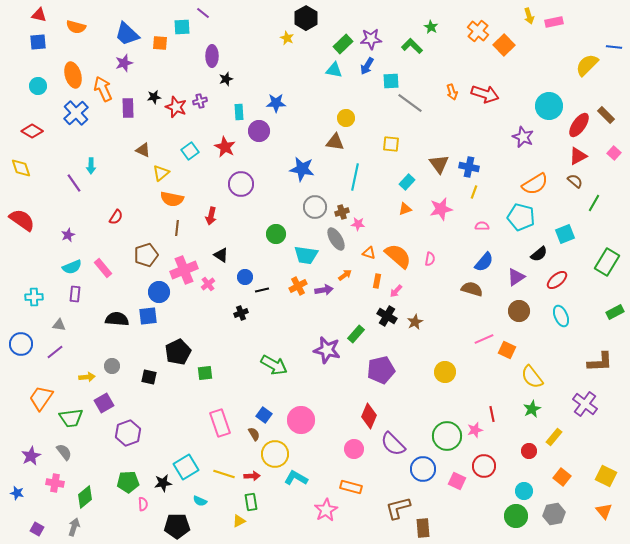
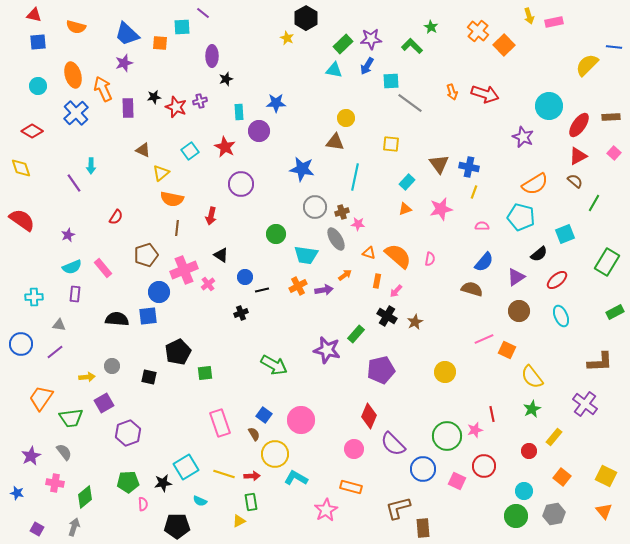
red triangle at (39, 15): moved 5 px left
brown rectangle at (606, 115): moved 5 px right, 2 px down; rotated 48 degrees counterclockwise
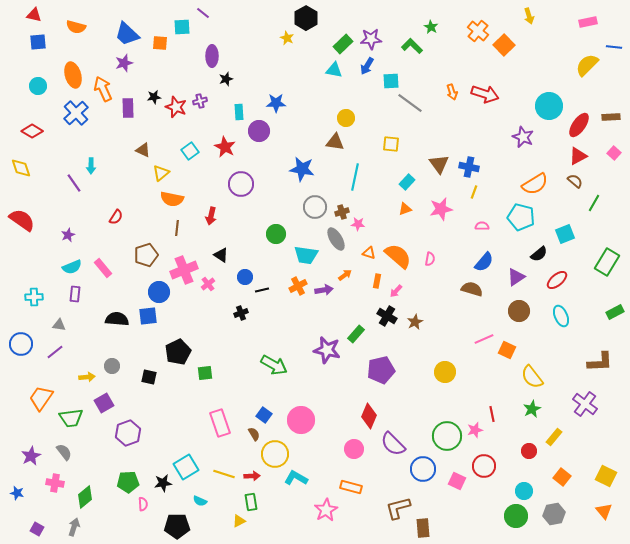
pink rectangle at (554, 22): moved 34 px right
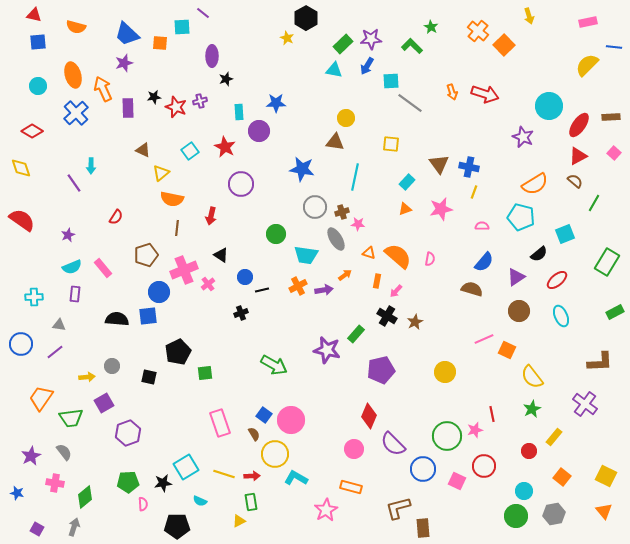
pink circle at (301, 420): moved 10 px left
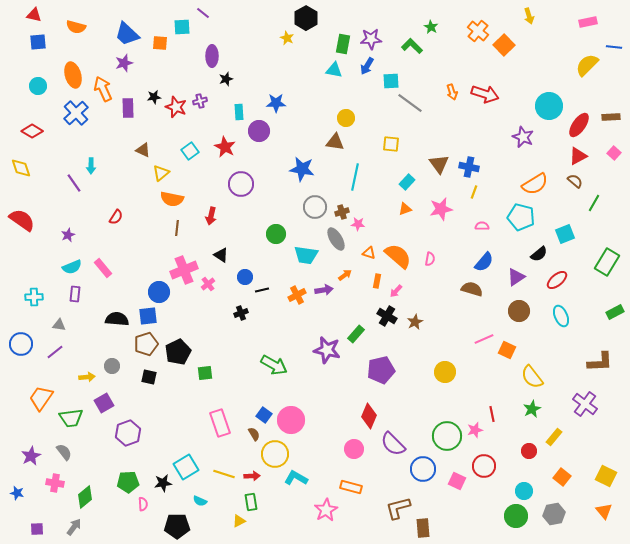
green rectangle at (343, 44): rotated 36 degrees counterclockwise
brown pentagon at (146, 255): moved 89 px down
orange cross at (298, 286): moved 1 px left, 9 px down
gray arrow at (74, 527): rotated 18 degrees clockwise
purple square at (37, 529): rotated 32 degrees counterclockwise
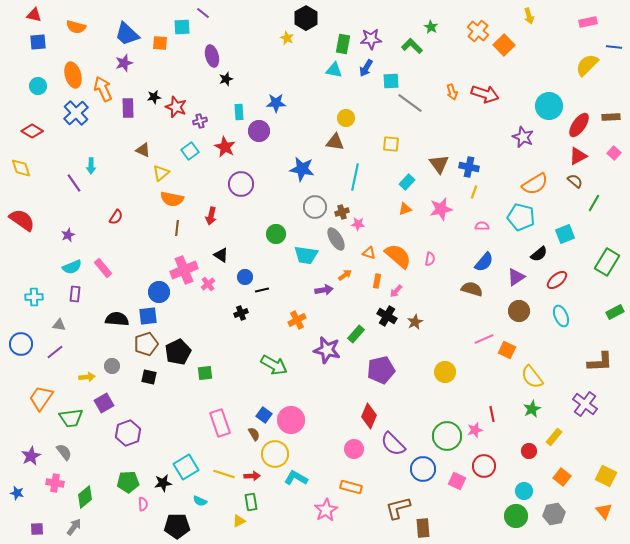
purple ellipse at (212, 56): rotated 15 degrees counterclockwise
blue arrow at (367, 66): moved 1 px left, 2 px down
purple cross at (200, 101): moved 20 px down
orange cross at (297, 295): moved 25 px down
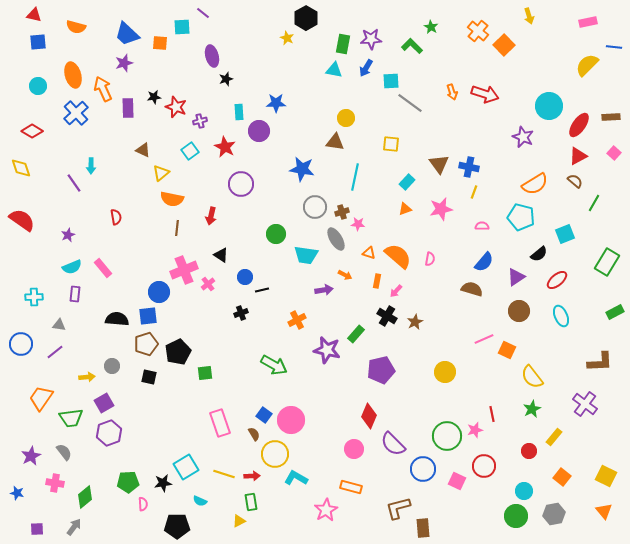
red semicircle at (116, 217): rotated 42 degrees counterclockwise
orange arrow at (345, 275): rotated 64 degrees clockwise
purple hexagon at (128, 433): moved 19 px left
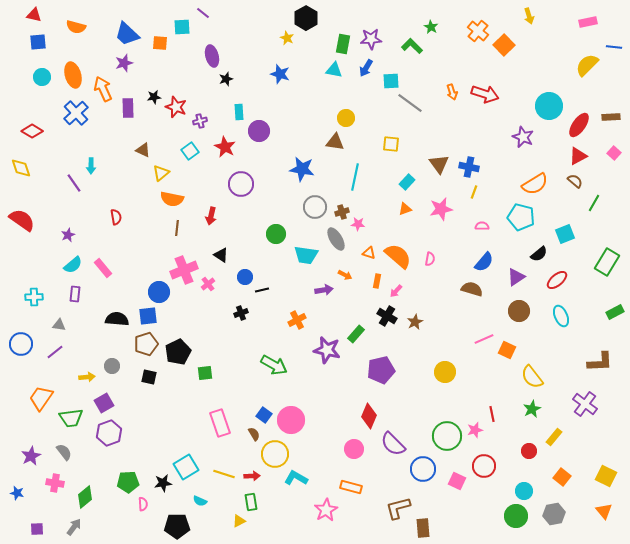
cyan circle at (38, 86): moved 4 px right, 9 px up
blue star at (276, 103): moved 4 px right, 29 px up; rotated 18 degrees clockwise
cyan semicircle at (72, 267): moved 1 px right, 2 px up; rotated 18 degrees counterclockwise
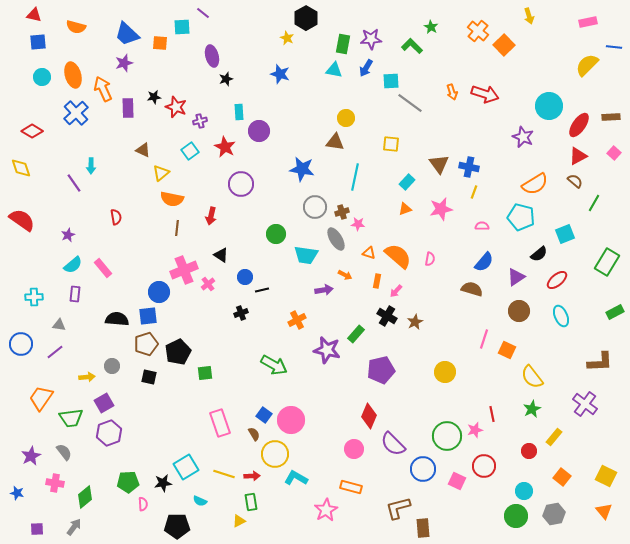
pink line at (484, 339): rotated 48 degrees counterclockwise
